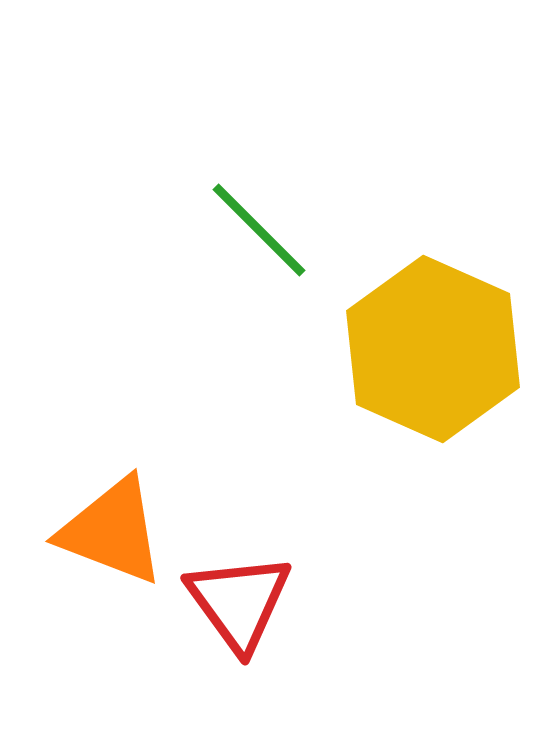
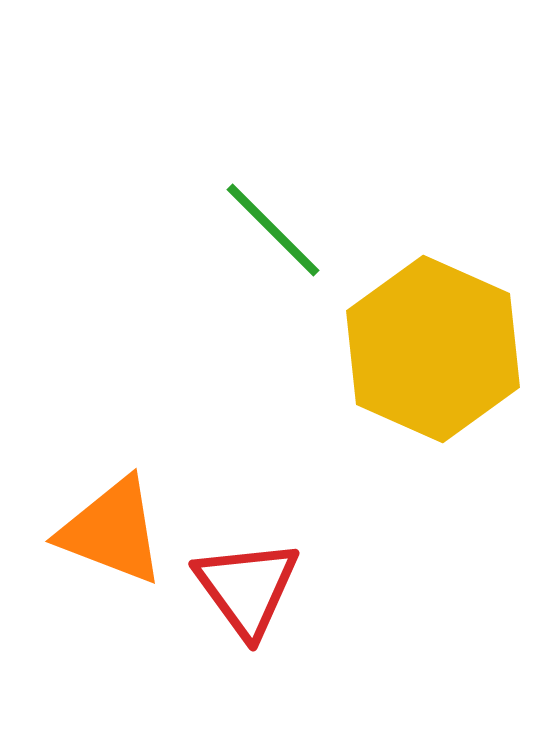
green line: moved 14 px right
red triangle: moved 8 px right, 14 px up
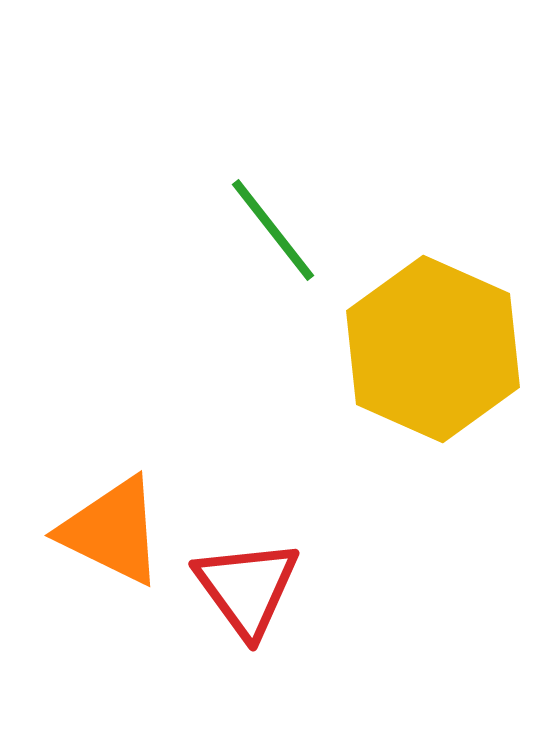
green line: rotated 7 degrees clockwise
orange triangle: rotated 5 degrees clockwise
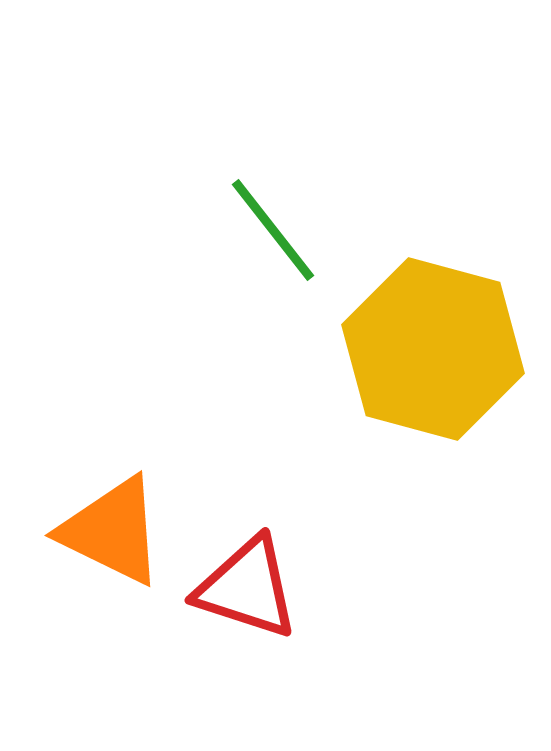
yellow hexagon: rotated 9 degrees counterclockwise
red triangle: rotated 36 degrees counterclockwise
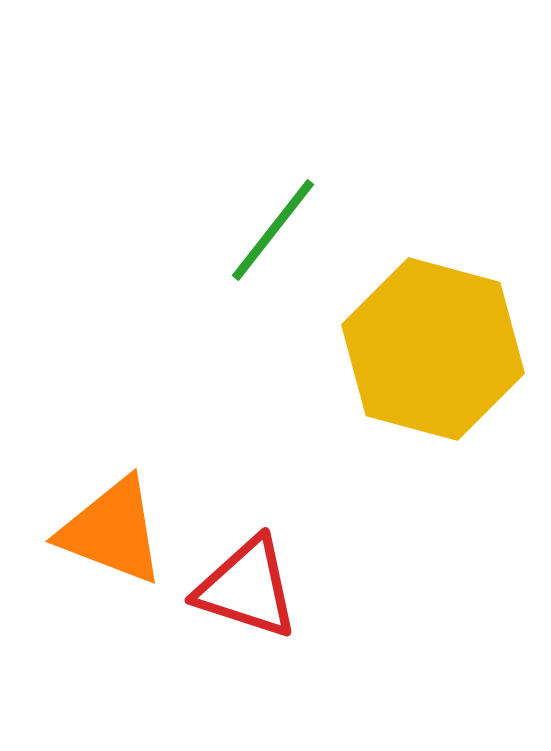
green line: rotated 76 degrees clockwise
orange triangle: rotated 5 degrees counterclockwise
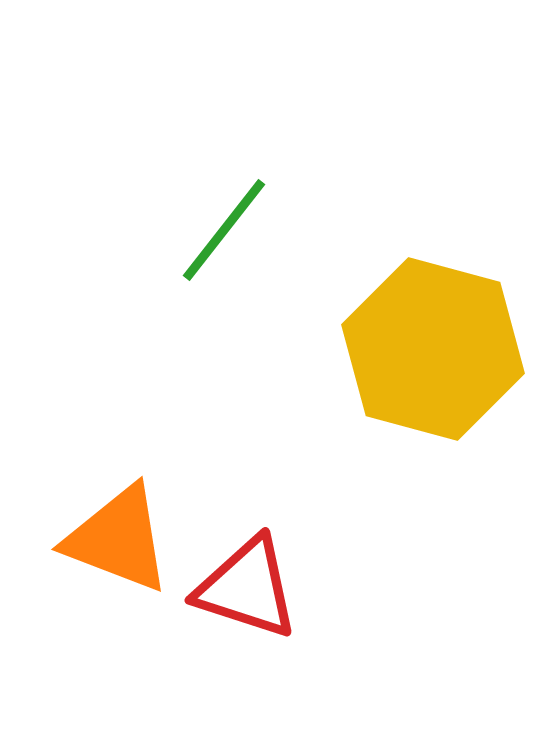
green line: moved 49 px left
orange triangle: moved 6 px right, 8 px down
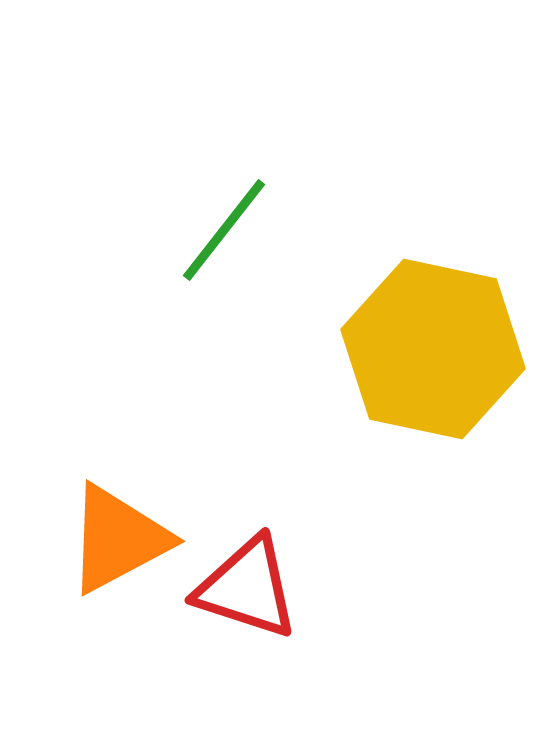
yellow hexagon: rotated 3 degrees counterclockwise
orange triangle: rotated 49 degrees counterclockwise
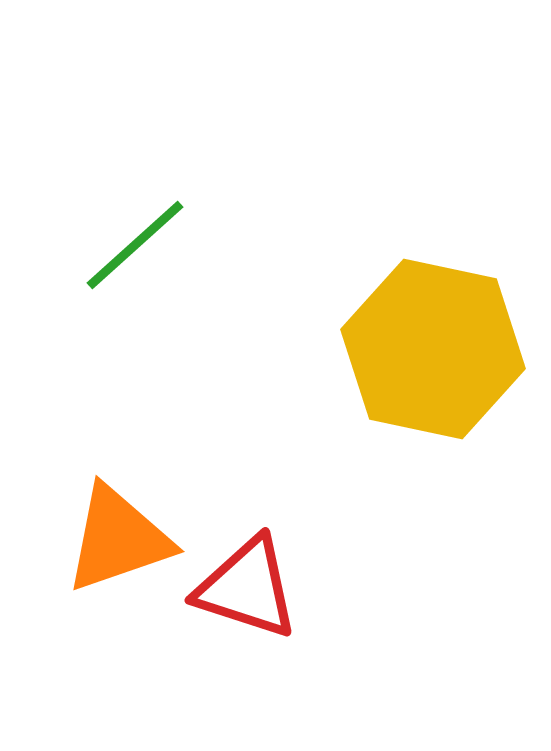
green line: moved 89 px left, 15 px down; rotated 10 degrees clockwise
orange triangle: rotated 9 degrees clockwise
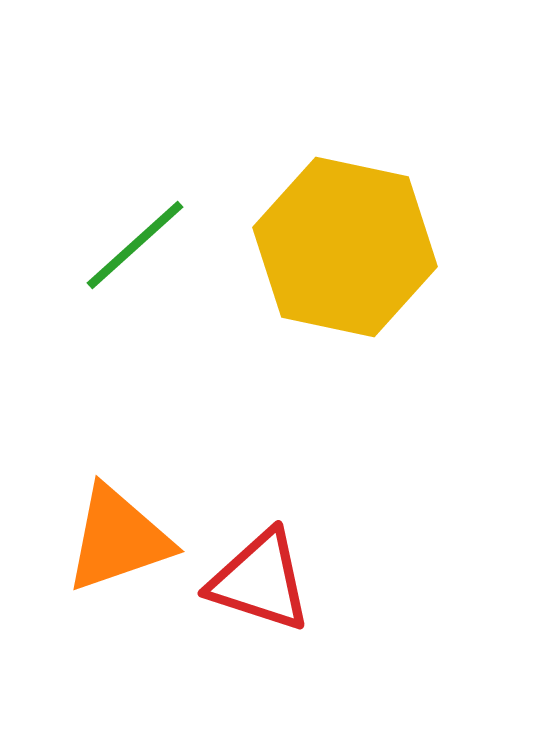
yellow hexagon: moved 88 px left, 102 px up
red triangle: moved 13 px right, 7 px up
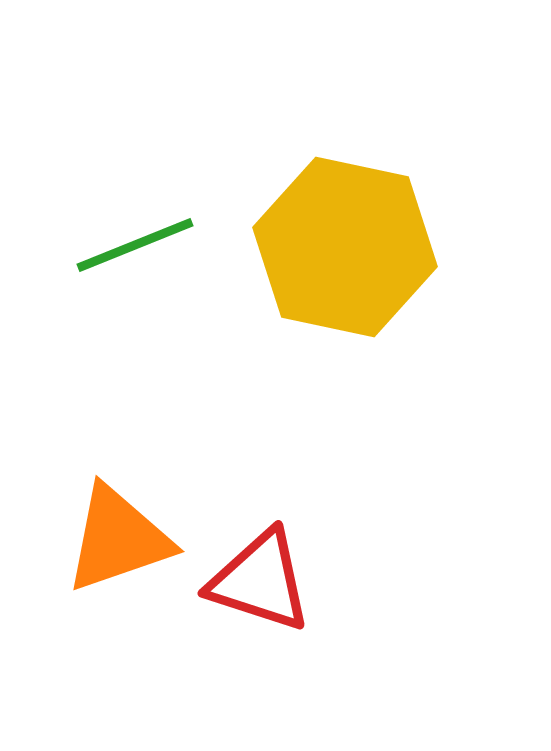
green line: rotated 20 degrees clockwise
